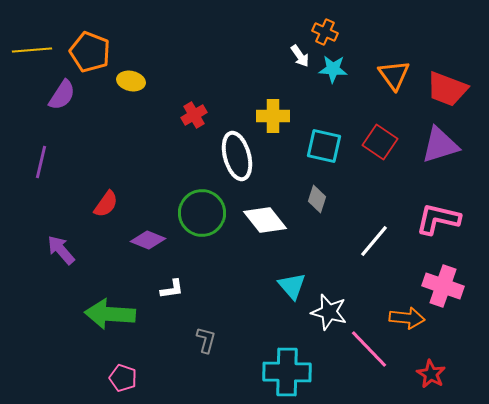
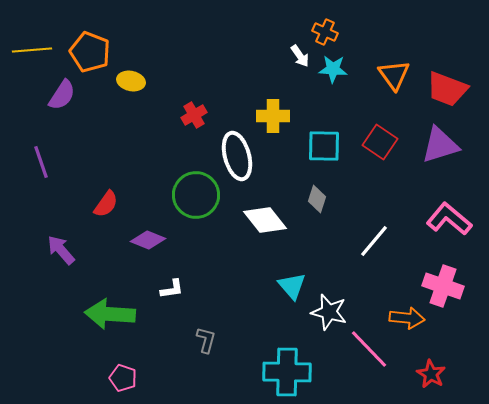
cyan square: rotated 12 degrees counterclockwise
purple line: rotated 32 degrees counterclockwise
green circle: moved 6 px left, 18 px up
pink L-shape: moved 11 px right; rotated 27 degrees clockwise
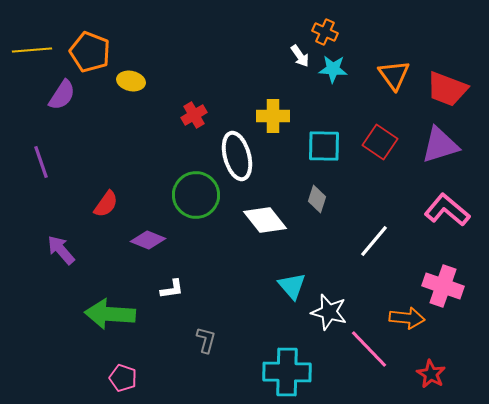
pink L-shape: moved 2 px left, 9 px up
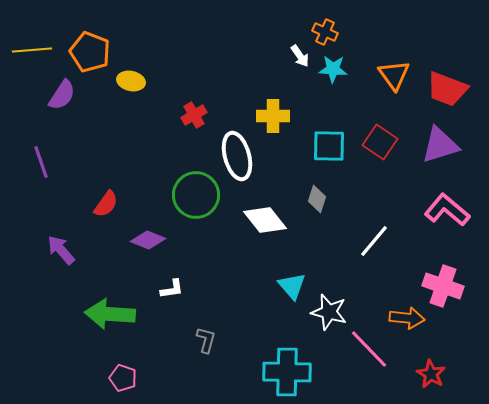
cyan square: moved 5 px right
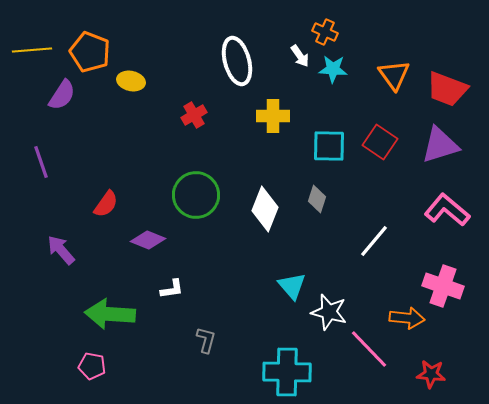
white ellipse: moved 95 px up
white diamond: moved 11 px up; rotated 60 degrees clockwise
red star: rotated 24 degrees counterclockwise
pink pentagon: moved 31 px left, 12 px up; rotated 8 degrees counterclockwise
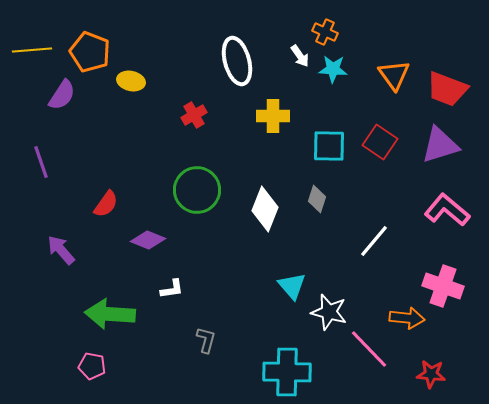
green circle: moved 1 px right, 5 px up
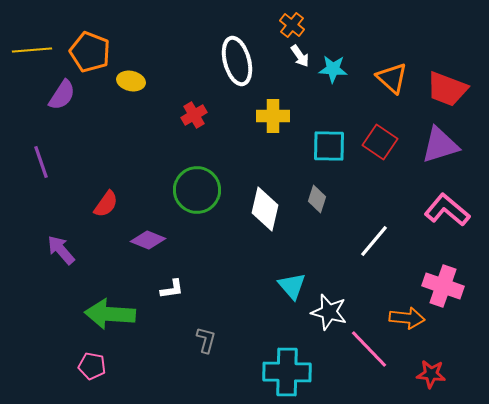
orange cross: moved 33 px left, 7 px up; rotated 15 degrees clockwise
orange triangle: moved 2 px left, 3 px down; rotated 12 degrees counterclockwise
white diamond: rotated 9 degrees counterclockwise
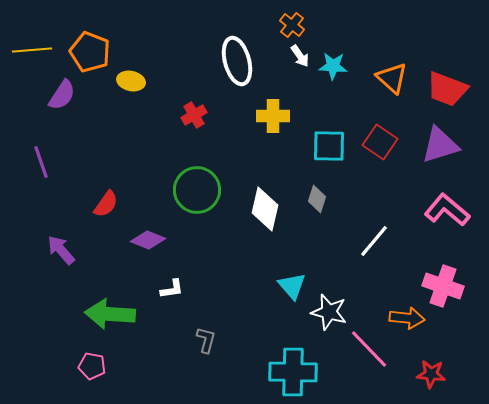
cyan star: moved 3 px up
cyan cross: moved 6 px right
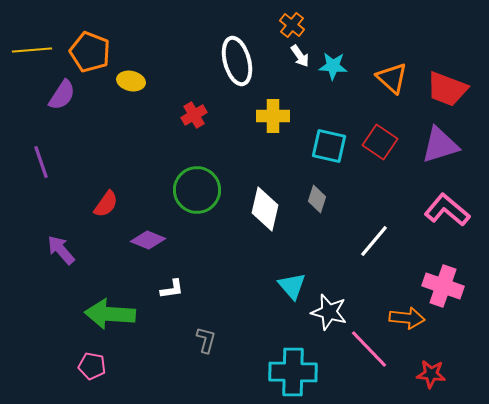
cyan square: rotated 12 degrees clockwise
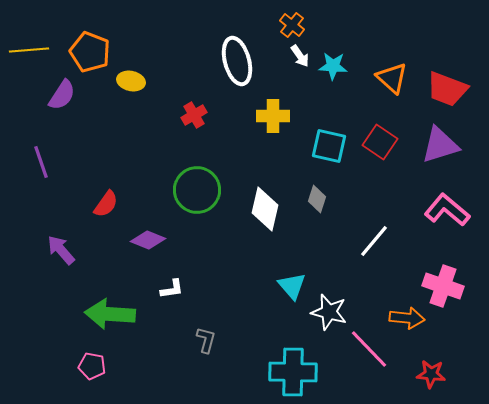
yellow line: moved 3 px left
